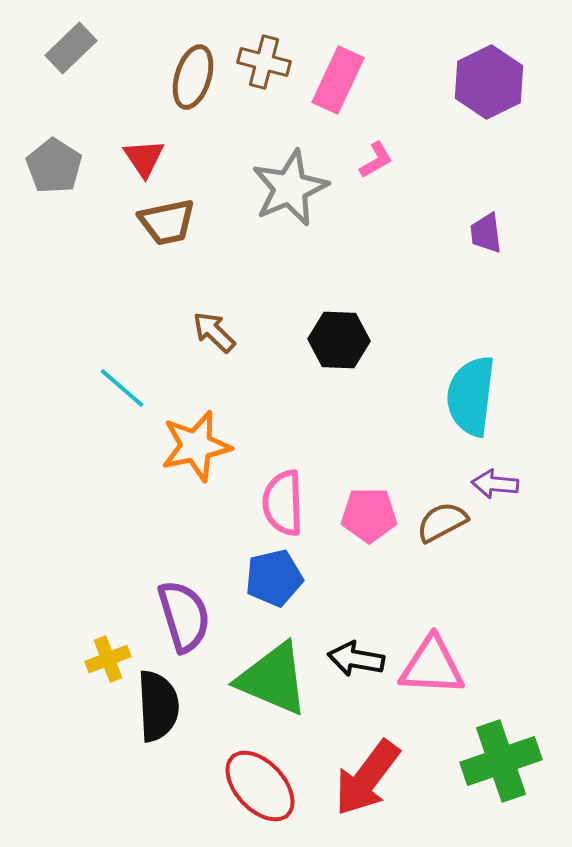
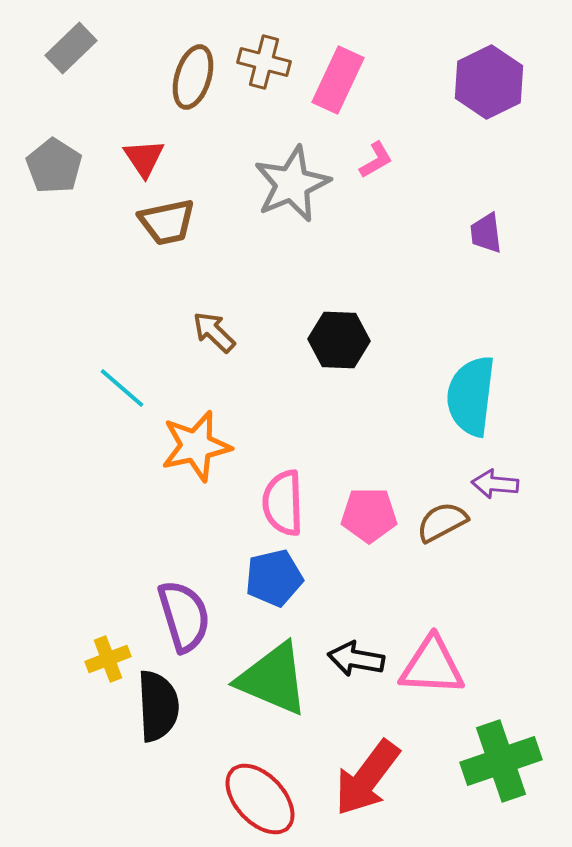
gray star: moved 2 px right, 4 px up
red ellipse: moved 13 px down
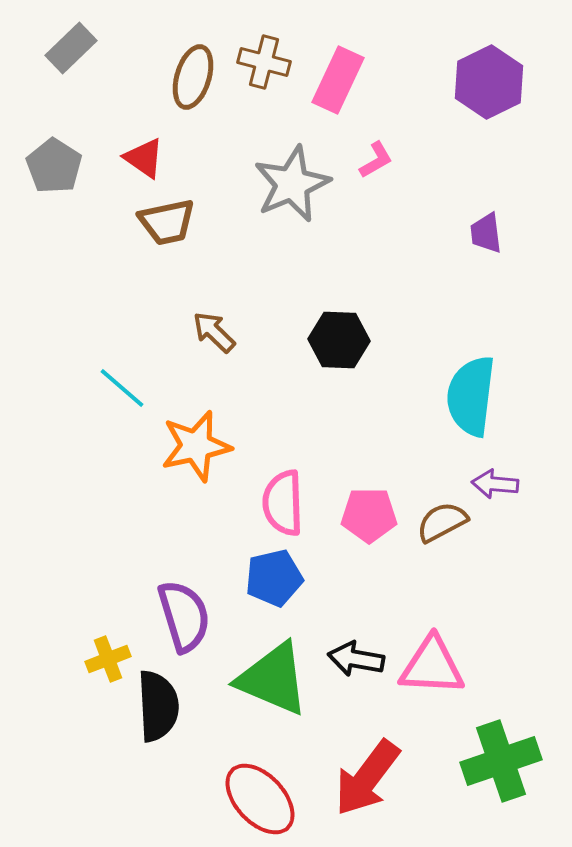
red triangle: rotated 21 degrees counterclockwise
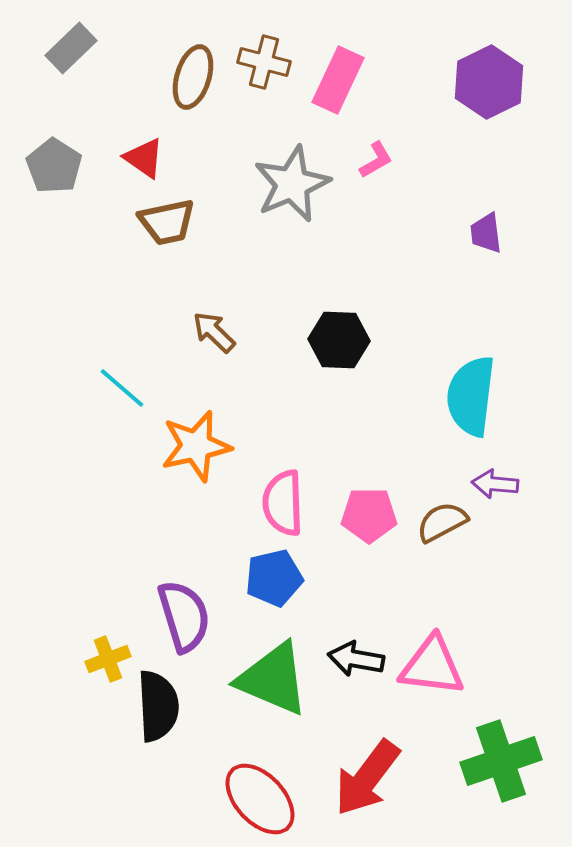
pink triangle: rotated 4 degrees clockwise
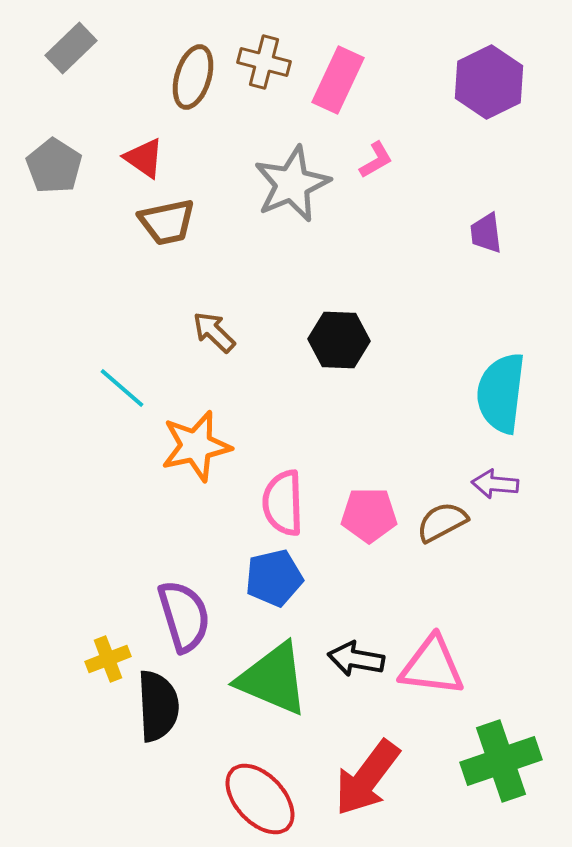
cyan semicircle: moved 30 px right, 3 px up
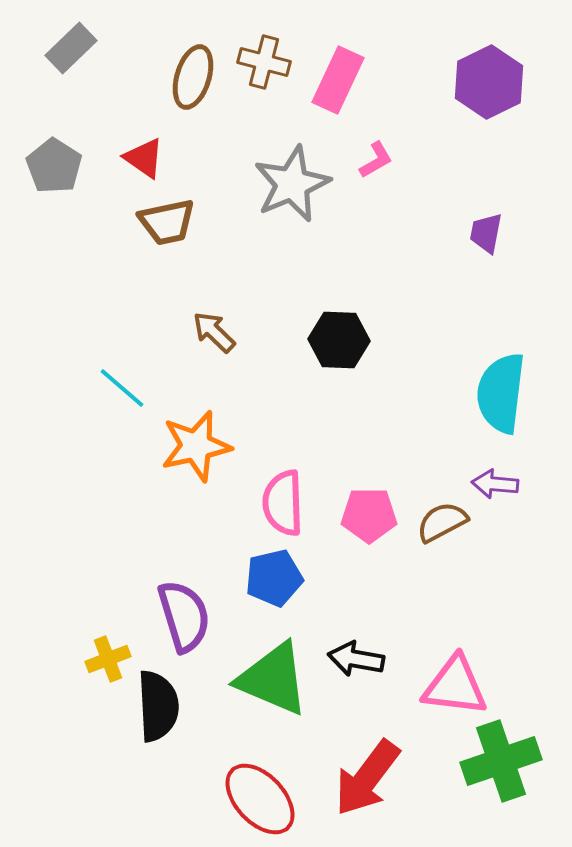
purple trapezoid: rotated 18 degrees clockwise
pink triangle: moved 23 px right, 20 px down
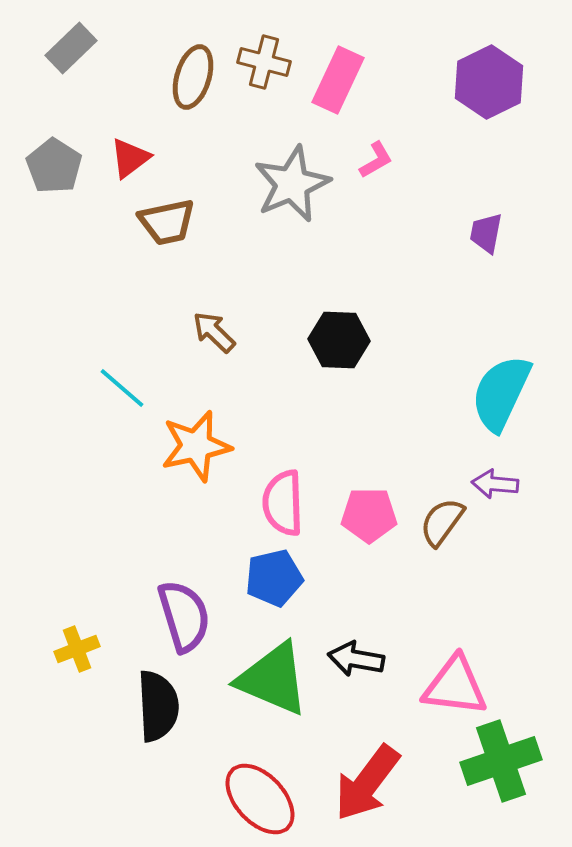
red triangle: moved 14 px left; rotated 48 degrees clockwise
cyan semicircle: rotated 18 degrees clockwise
brown semicircle: rotated 26 degrees counterclockwise
yellow cross: moved 31 px left, 10 px up
red arrow: moved 5 px down
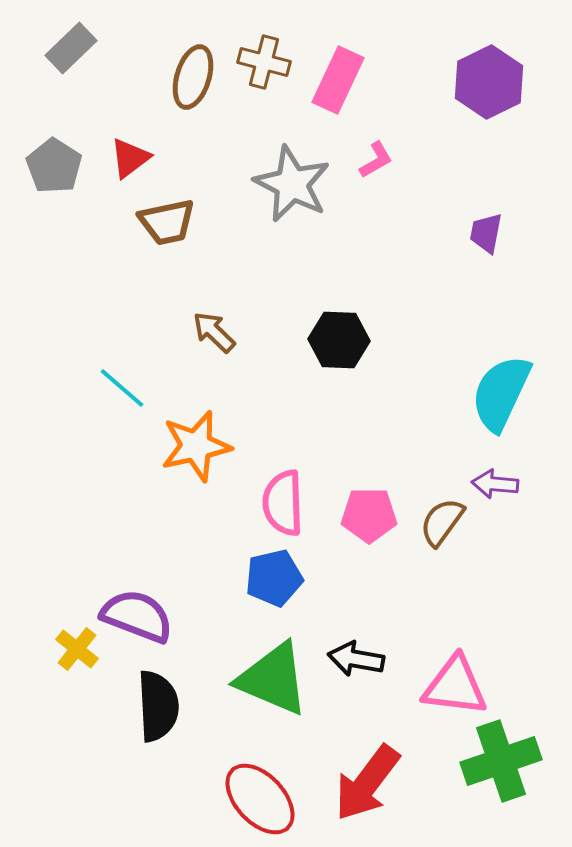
gray star: rotated 22 degrees counterclockwise
purple semicircle: moved 47 px left; rotated 52 degrees counterclockwise
yellow cross: rotated 30 degrees counterclockwise
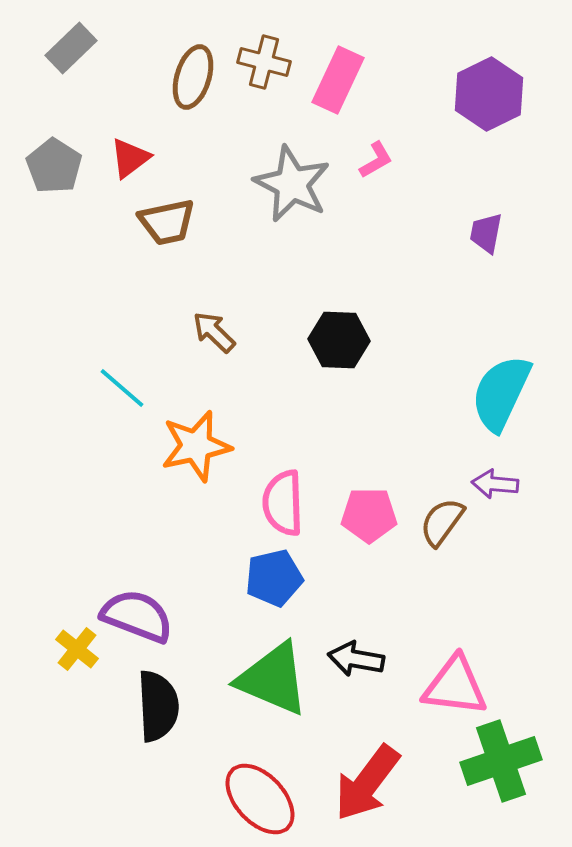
purple hexagon: moved 12 px down
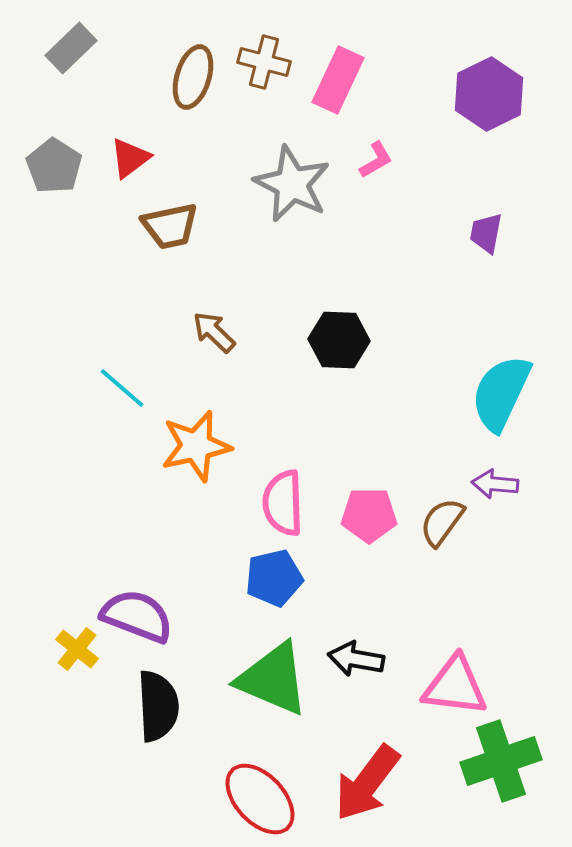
brown trapezoid: moved 3 px right, 4 px down
